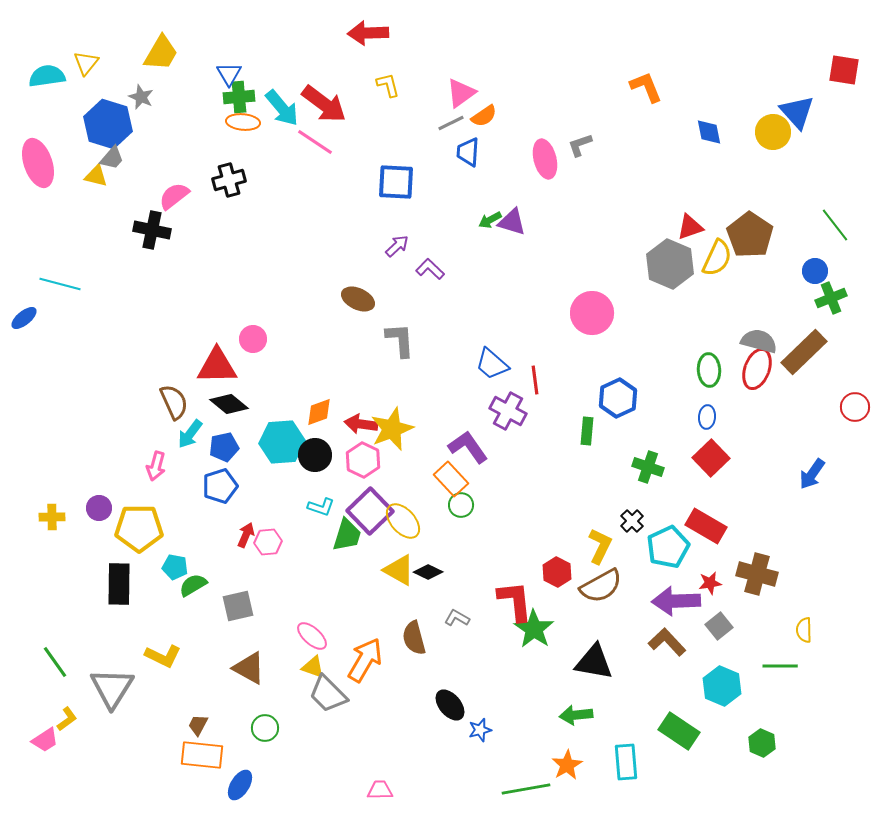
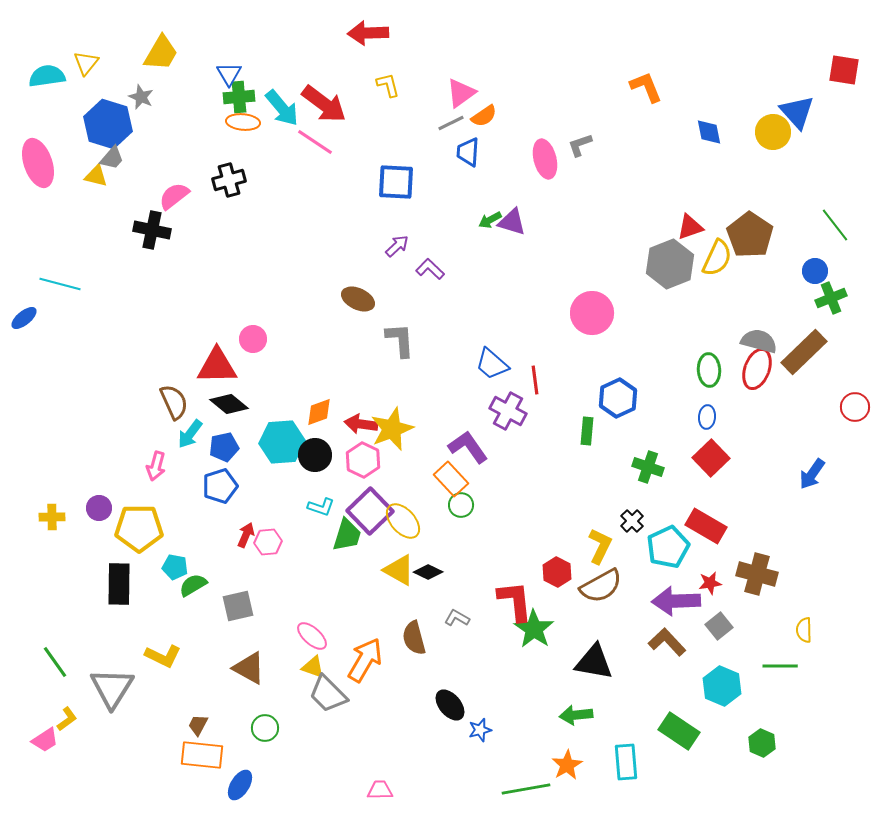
gray hexagon at (670, 264): rotated 15 degrees clockwise
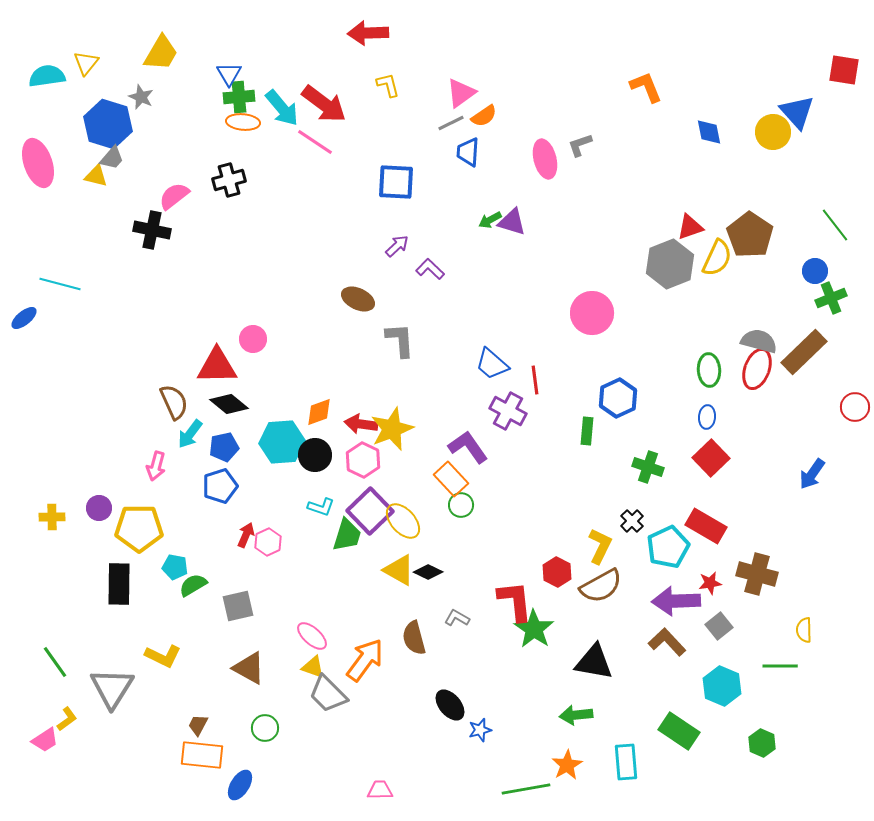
pink hexagon at (268, 542): rotated 20 degrees counterclockwise
orange arrow at (365, 660): rotated 6 degrees clockwise
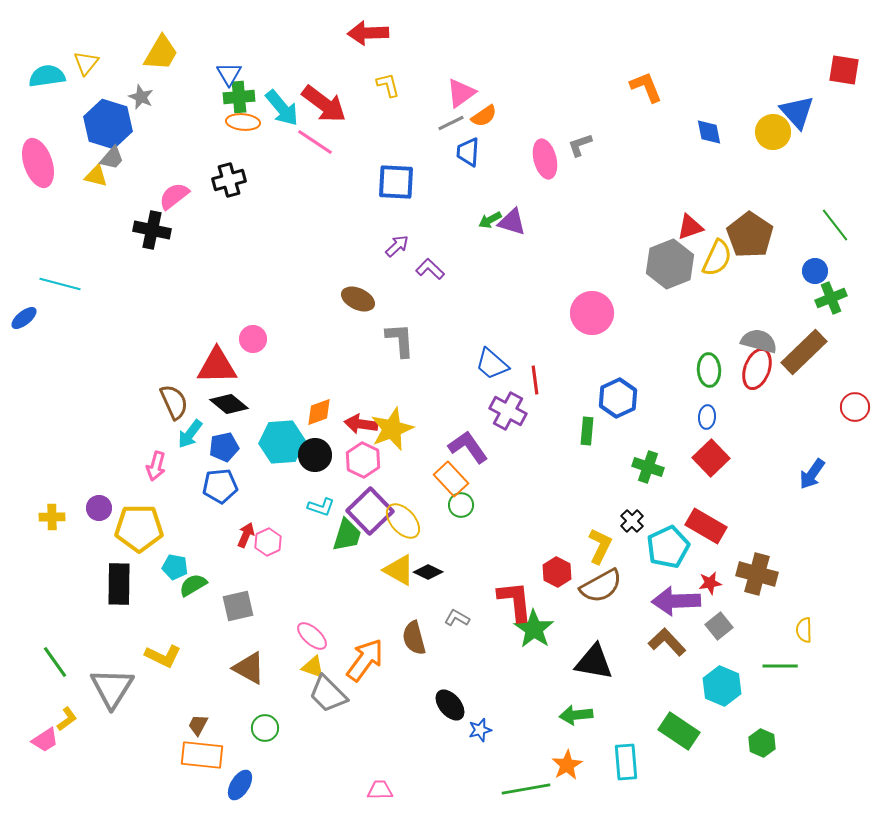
blue pentagon at (220, 486): rotated 12 degrees clockwise
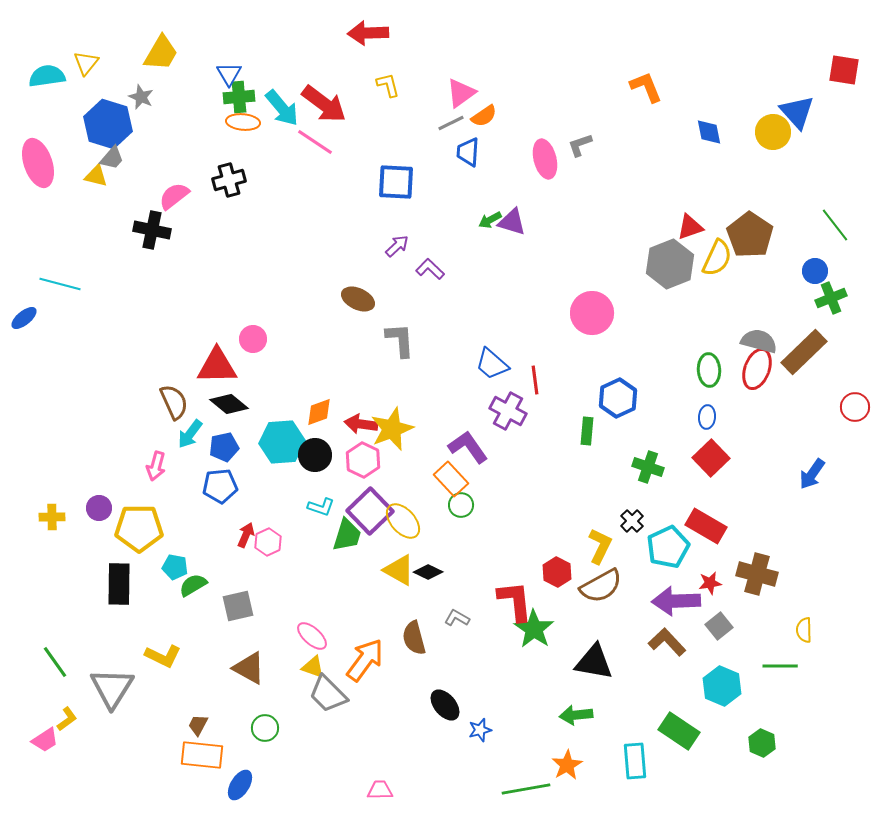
black ellipse at (450, 705): moved 5 px left
cyan rectangle at (626, 762): moved 9 px right, 1 px up
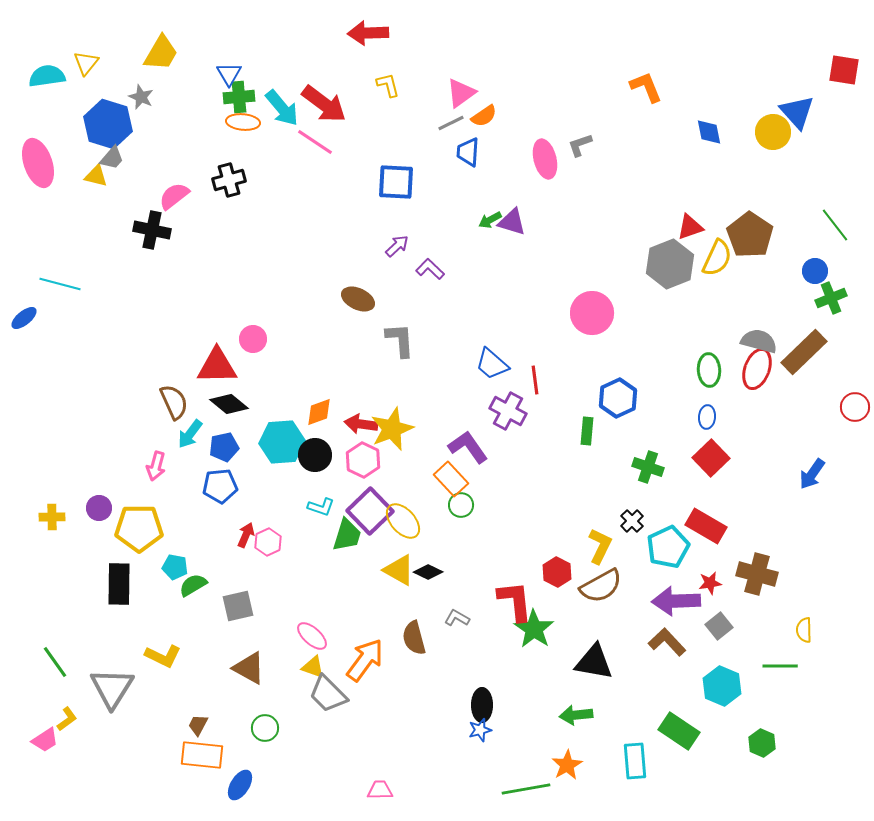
black ellipse at (445, 705): moved 37 px right; rotated 40 degrees clockwise
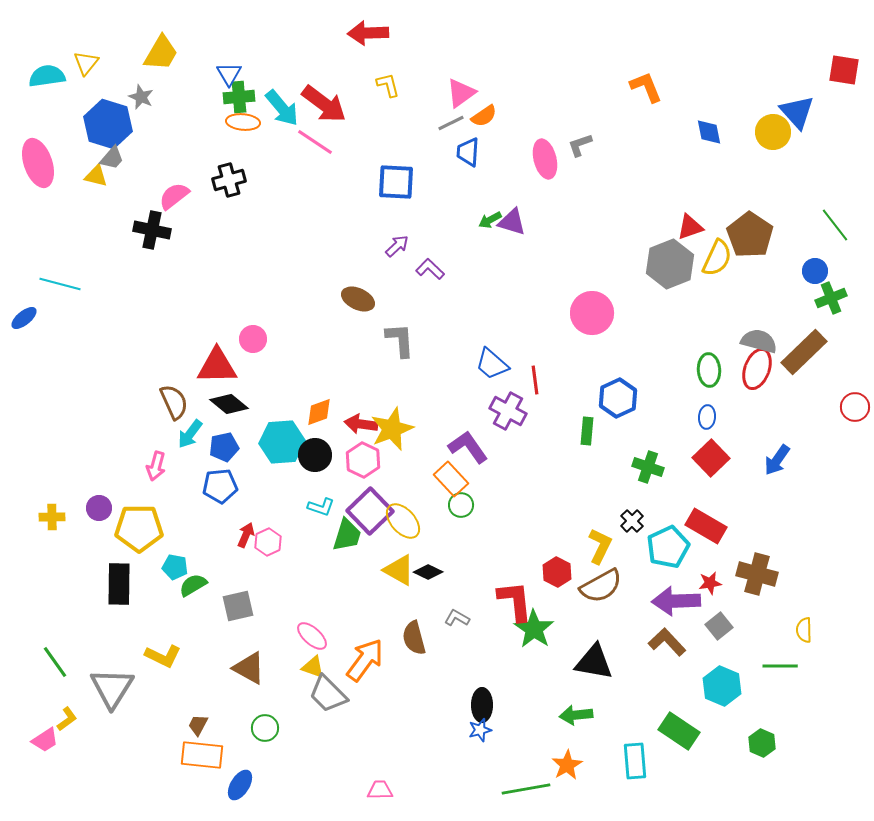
blue arrow at (812, 474): moved 35 px left, 14 px up
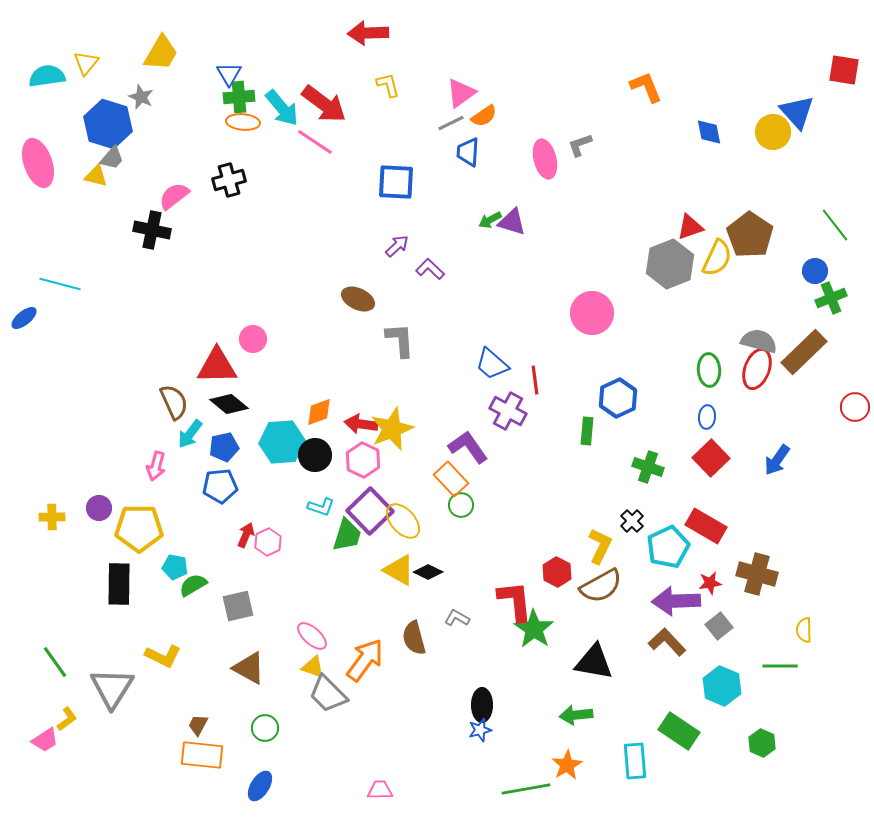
blue ellipse at (240, 785): moved 20 px right, 1 px down
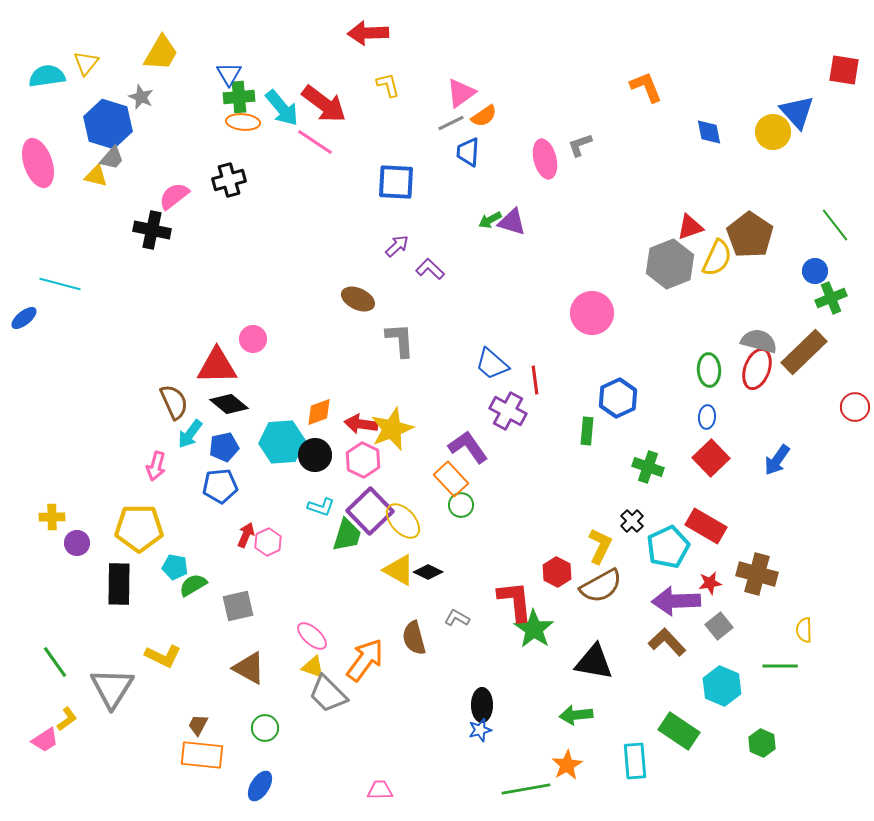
purple circle at (99, 508): moved 22 px left, 35 px down
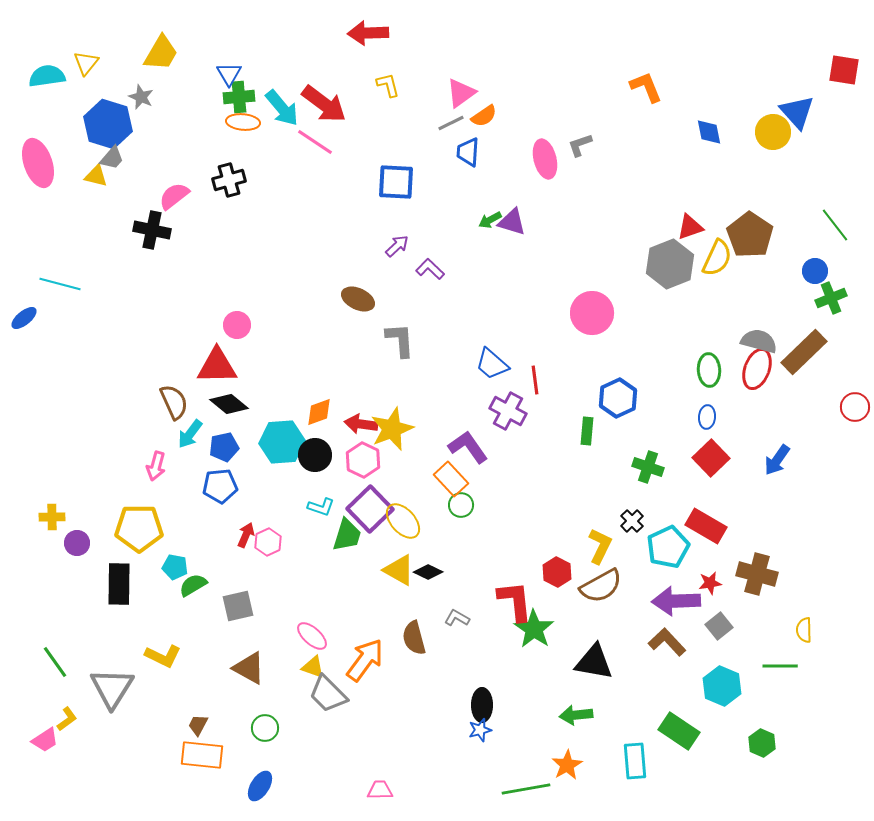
pink circle at (253, 339): moved 16 px left, 14 px up
purple square at (370, 511): moved 2 px up
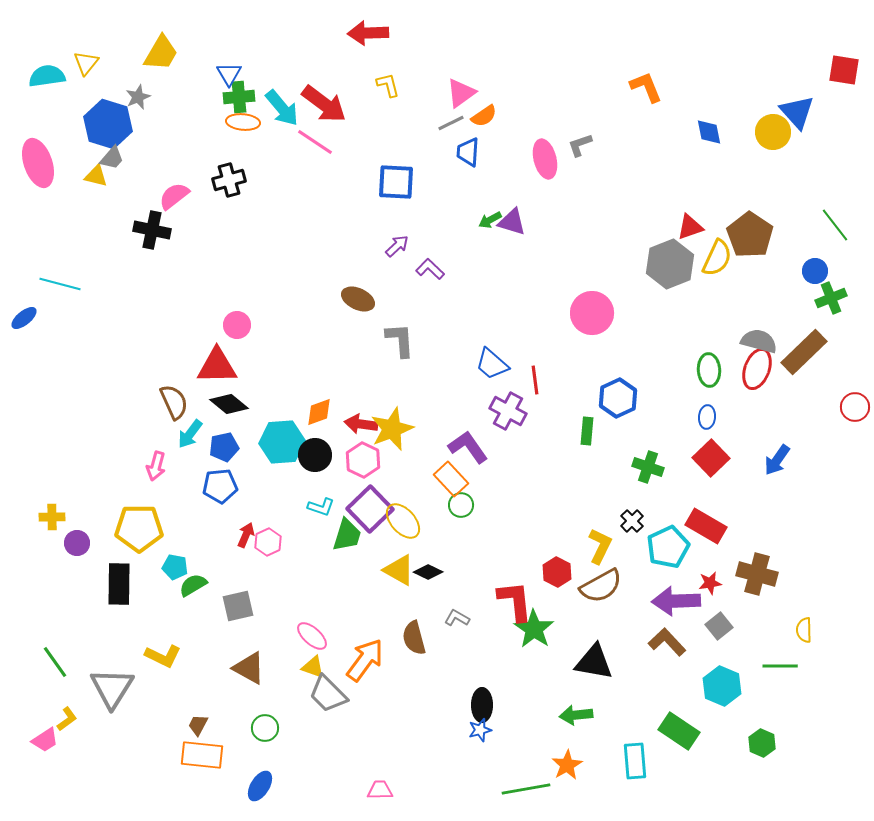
gray star at (141, 97): moved 3 px left; rotated 25 degrees clockwise
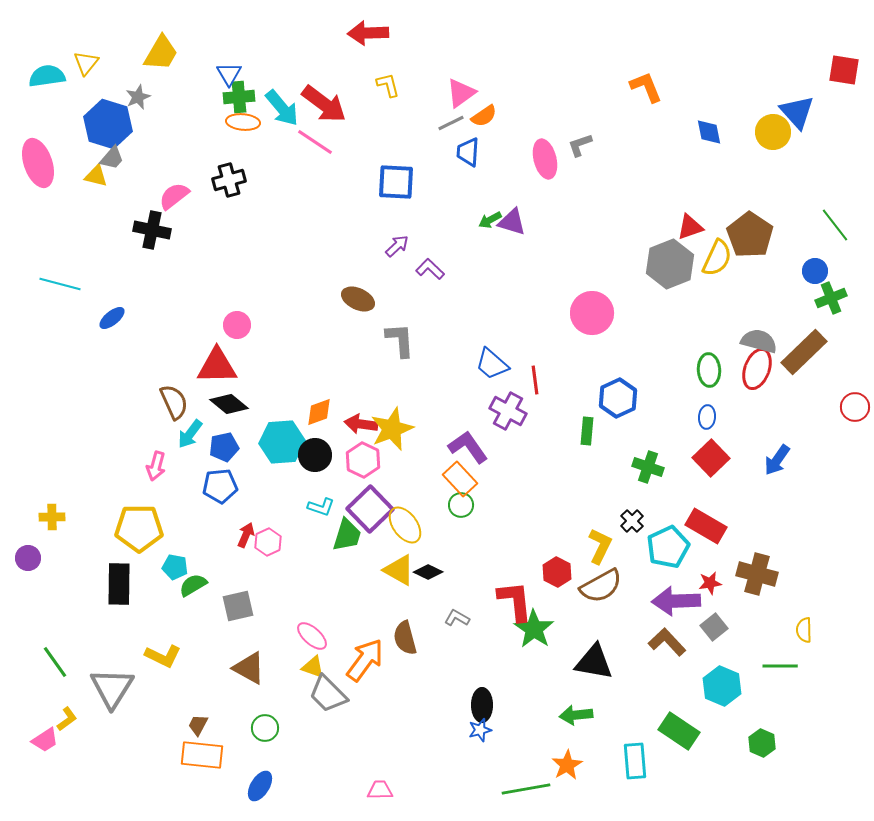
blue ellipse at (24, 318): moved 88 px right
orange rectangle at (451, 479): moved 9 px right
yellow ellipse at (403, 521): moved 2 px right, 4 px down; rotated 6 degrees clockwise
purple circle at (77, 543): moved 49 px left, 15 px down
gray square at (719, 626): moved 5 px left, 1 px down
brown semicircle at (414, 638): moved 9 px left
